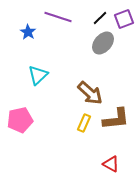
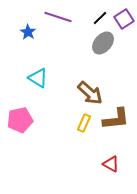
purple square: rotated 12 degrees counterclockwise
cyan triangle: moved 3 px down; rotated 45 degrees counterclockwise
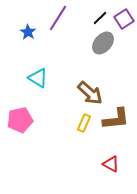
purple line: moved 1 px down; rotated 76 degrees counterclockwise
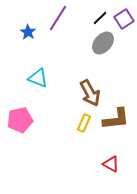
cyan triangle: rotated 10 degrees counterclockwise
brown arrow: rotated 20 degrees clockwise
